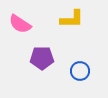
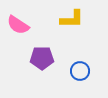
pink semicircle: moved 2 px left, 1 px down
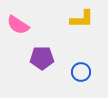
yellow L-shape: moved 10 px right
blue circle: moved 1 px right, 1 px down
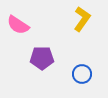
yellow L-shape: rotated 55 degrees counterclockwise
blue circle: moved 1 px right, 2 px down
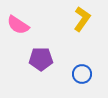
purple pentagon: moved 1 px left, 1 px down
